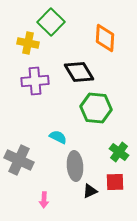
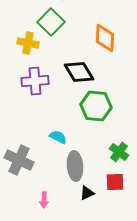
green hexagon: moved 2 px up
black triangle: moved 3 px left, 2 px down
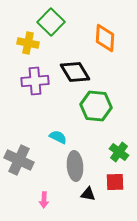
black diamond: moved 4 px left
black triangle: moved 1 px right, 1 px down; rotated 35 degrees clockwise
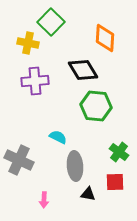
black diamond: moved 8 px right, 2 px up
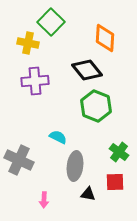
black diamond: moved 4 px right; rotated 8 degrees counterclockwise
green hexagon: rotated 16 degrees clockwise
gray ellipse: rotated 12 degrees clockwise
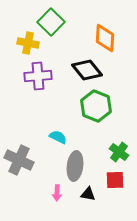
purple cross: moved 3 px right, 5 px up
red square: moved 2 px up
pink arrow: moved 13 px right, 7 px up
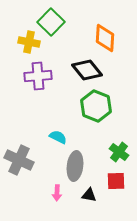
yellow cross: moved 1 px right, 1 px up
red square: moved 1 px right, 1 px down
black triangle: moved 1 px right, 1 px down
